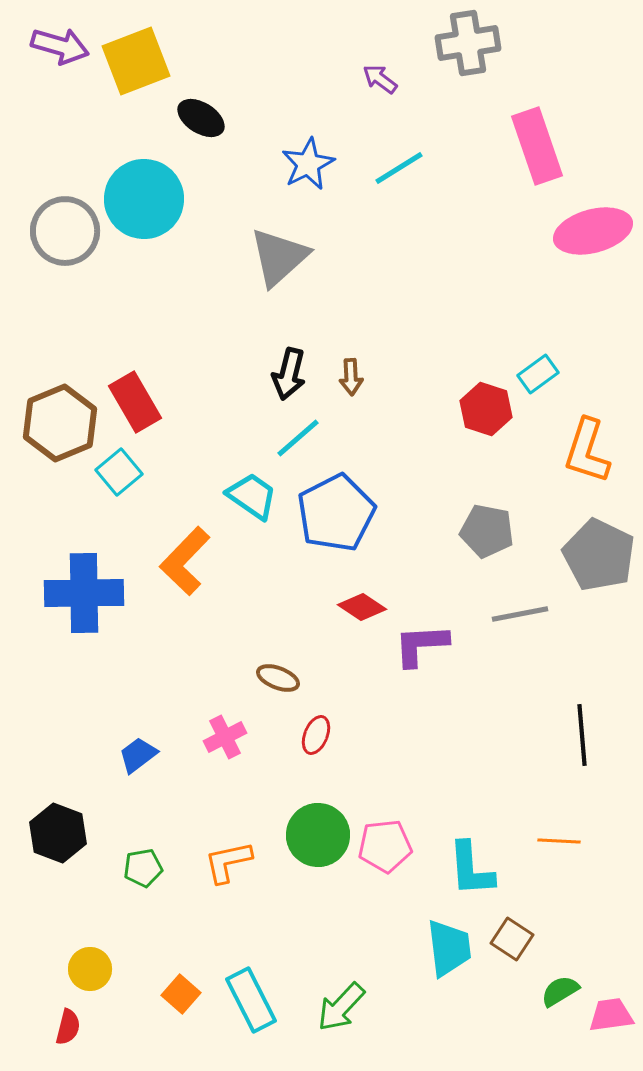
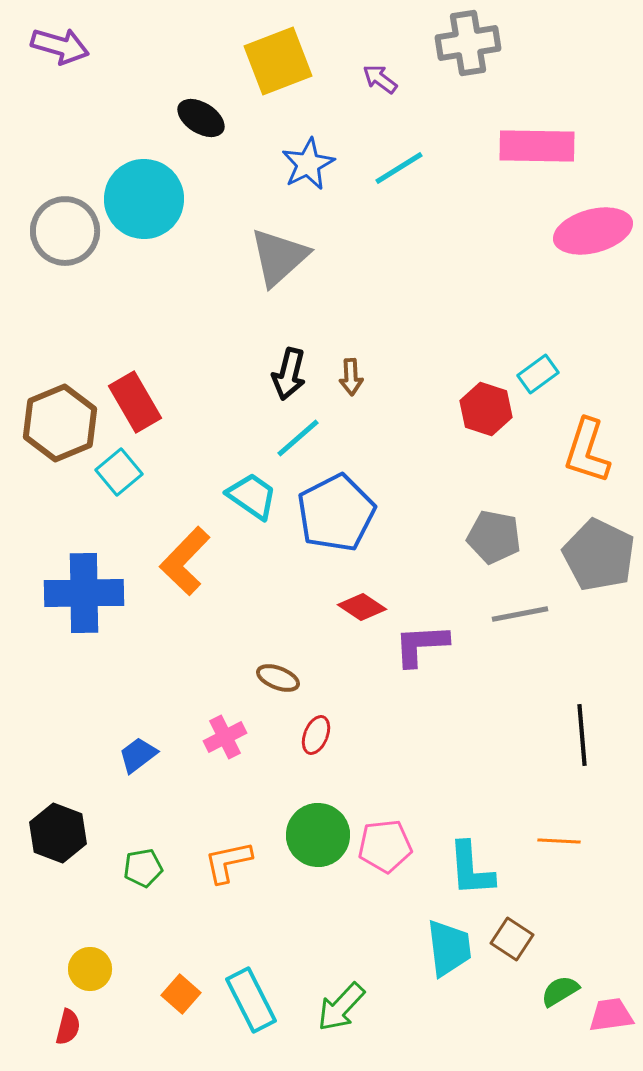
yellow square at (136, 61): moved 142 px right
pink rectangle at (537, 146): rotated 70 degrees counterclockwise
gray pentagon at (487, 531): moved 7 px right, 6 px down
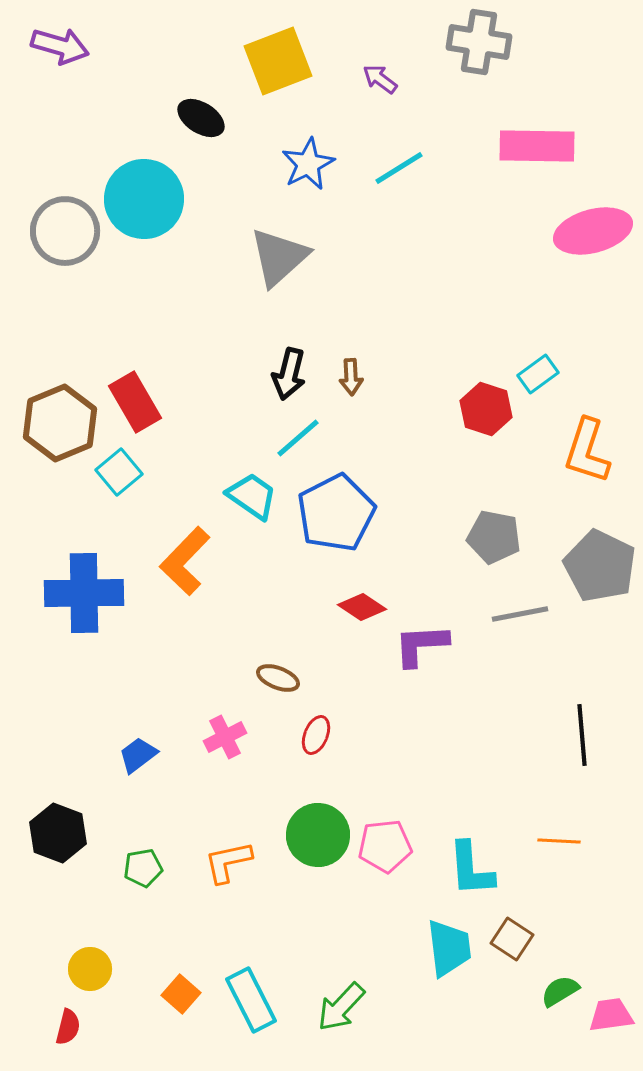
gray cross at (468, 43): moved 11 px right, 1 px up; rotated 18 degrees clockwise
gray pentagon at (599, 555): moved 1 px right, 11 px down
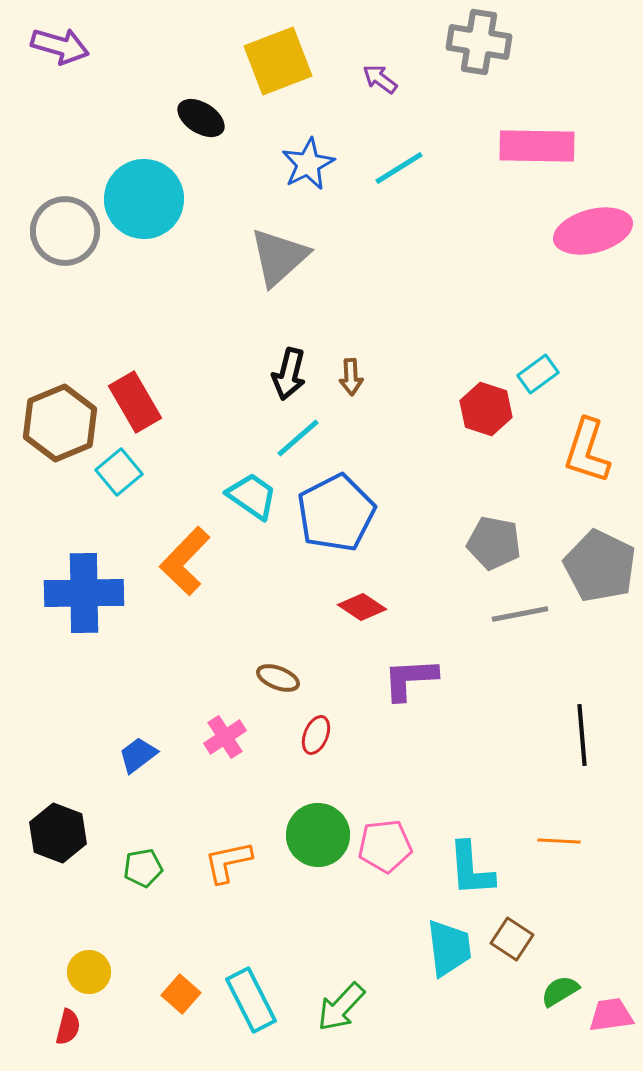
gray pentagon at (494, 537): moved 6 px down
purple L-shape at (421, 645): moved 11 px left, 34 px down
pink cross at (225, 737): rotated 6 degrees counterclockwise
yellow circle at (90, 969): moved 1 px left, 3 px down
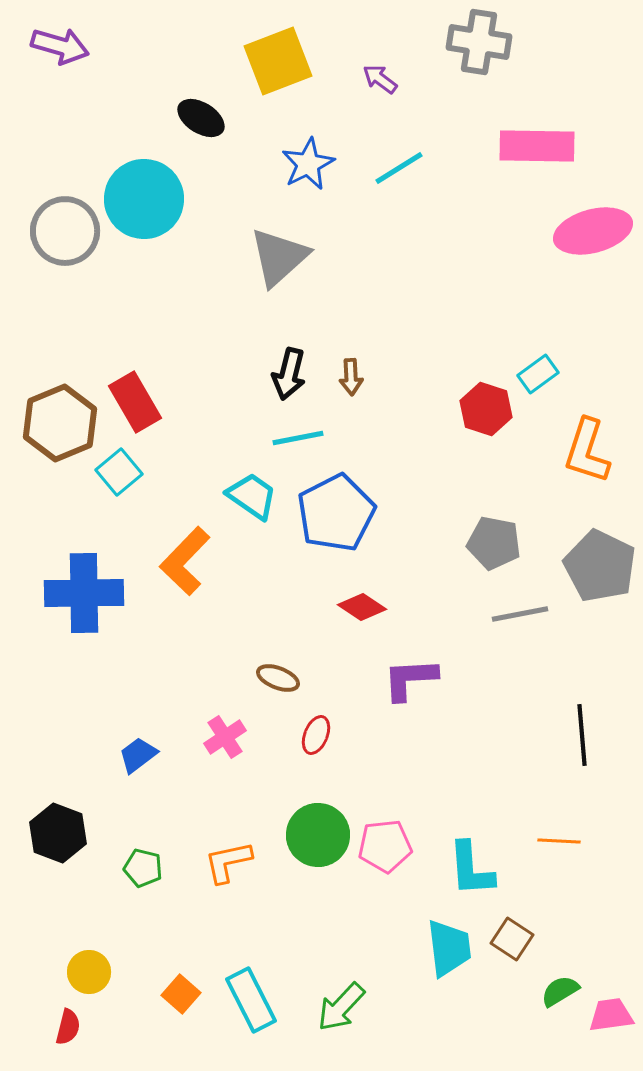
cyan line at (298, 438): rotated 30 degrees clockwise
green pentagon at (143, 868): rotated 24 degrees clockwise
